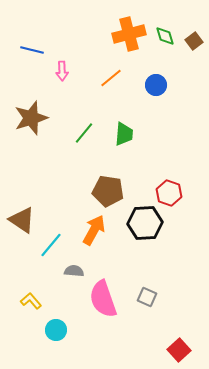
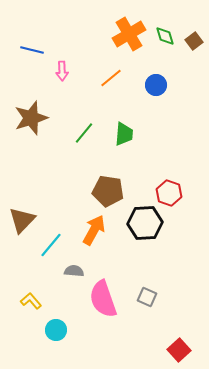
orange cross: rotated 16 degrees counterclockwise
brown triangle: rotated 40 degrees clockwise
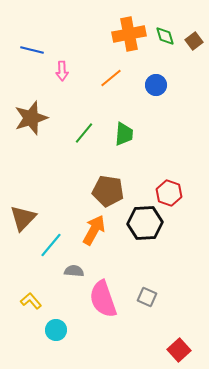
orange cross: rotated 20 degrees clockwise
brown triangle: moved 1 px right, 2 px up
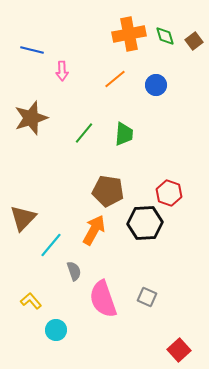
orange line: moved 4 px right, 1 px down
gray semicircle: rotated 66 degrees clockwise
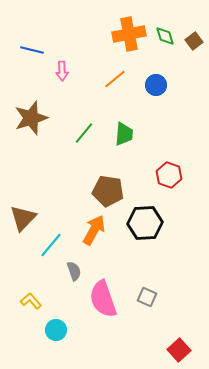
red hexagon: moved 18 px up
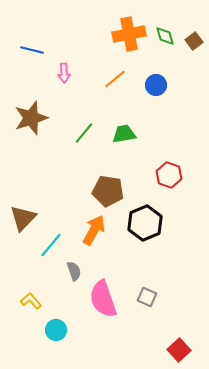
pink arrow: moved 2 px right, 2 px down
green trapezoid: rotated 105 degrees counterclockwise
black hexagon: rotated 20 degrees counterclockwise
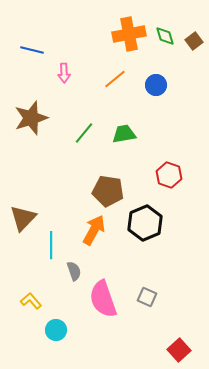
cyan line: rotated 40 degrees counterclockwise
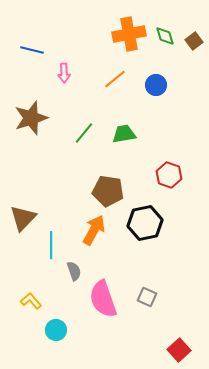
black hexagon: rotated 12 degrees clockwise
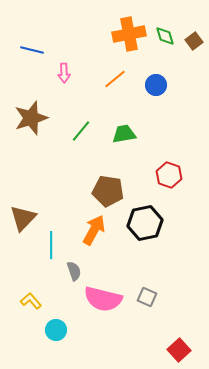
green line: moved 3 px left, 2 px up
pink semicircle: rotated 57 degrees counterclockwise
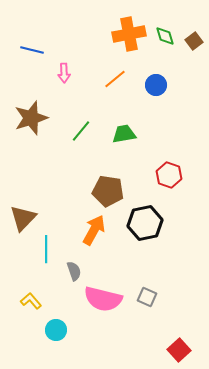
cyan line: moved 5 px left, 4 px down
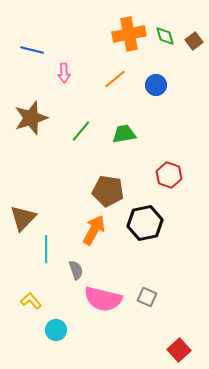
gray semicircle: moved 2 px right, 1 px up
